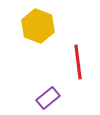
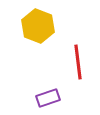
purple rectangle: rotated 20 degrees clockwise
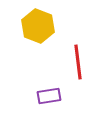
purple rectangle: moved 1 px right, 2 px up; rotated 10 degrees clockwise
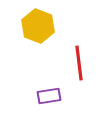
red line: moved 1 px right, 1 px down
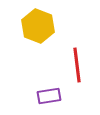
red line: moved 2 px left, 2 px down
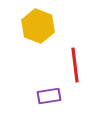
red line: moved 2 px left
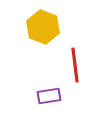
yellow hexagon: moved 5 px right, 1 px down
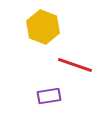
red line: rotated 64 degrees counterclockwise
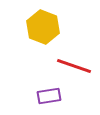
red line: moved 1 px left, 1 px down
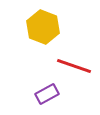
purple rectangle: moved 2 px left, 2 px up; rotated 20 degrees counterclockwise
